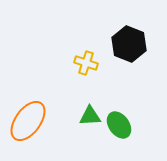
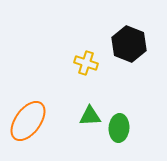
green ellipse: moved 3 px down; rotated 40 degrees clockwise
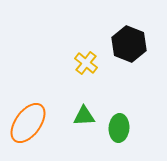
yellow cross: rotated 20 degrees clockwise
green triangle: moved 6 px left
orange ellipse: moved 2 px down
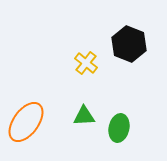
orange ellipse: moved 2 px left, 1 px up
green ellipse: rotated 8 degrees clockwise
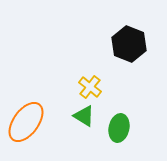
yellow cross: moved 4 px right, 24 px down
green triangle: rotated 35 degrees clockwise
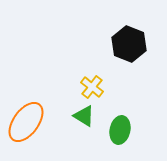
yellow cross: moved 2 px right
green ellipse: moved 1 px right, 2 px down
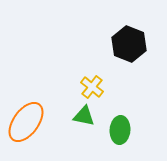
green triangle: rotated 20 degrees counterclockwise
green ellipse: rotated 8 degrees counterclockwise
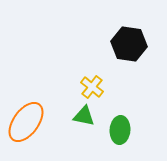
black hexagon: rotated 12 degrees counterclockwise
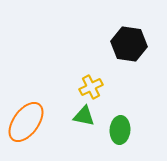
yellow cross: moved 1 px left; rotated 25 degrees clockwise
